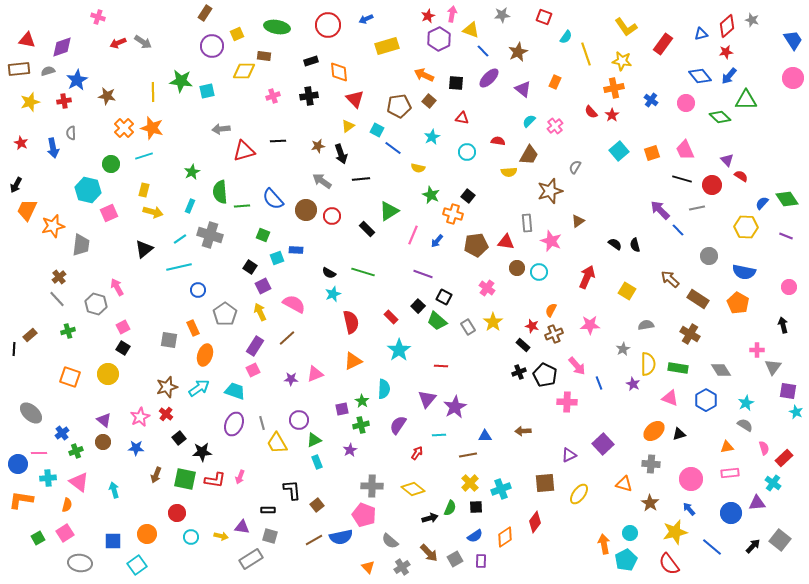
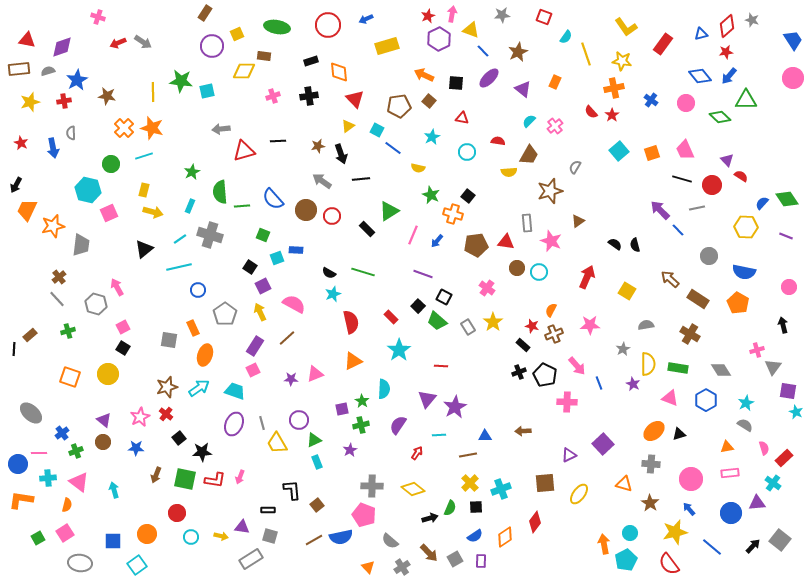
pink cross at (757, 350): rotated 16 degrees counterclockwise
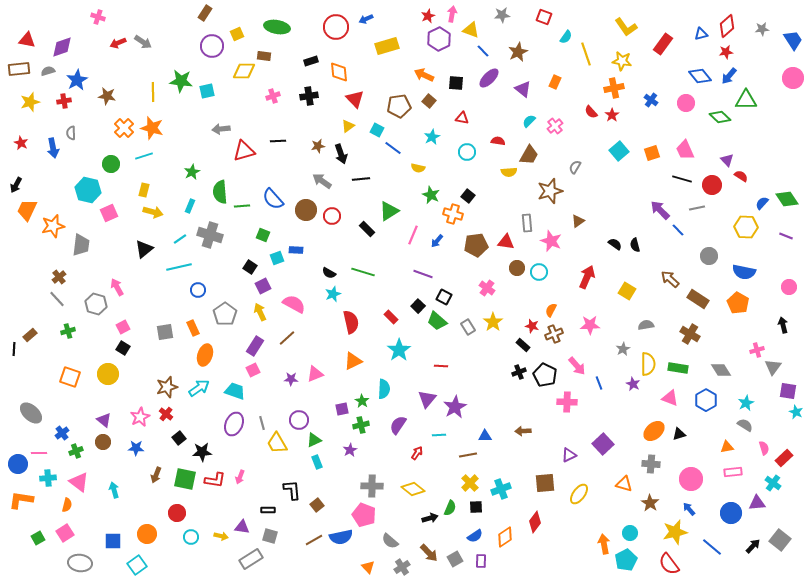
gray star at (752, 20): moved 10 px right, 9 px down; rotated 24 degrees counterclockwise
red circle at (328, 25): moved 8 px right, 2 px down
gray square at (169, 340): moved 4 px left, 8 px up; rotated 18 degrees counterclockwise
pink rectangle at (730, 473): moved 3 px right, 1 px up
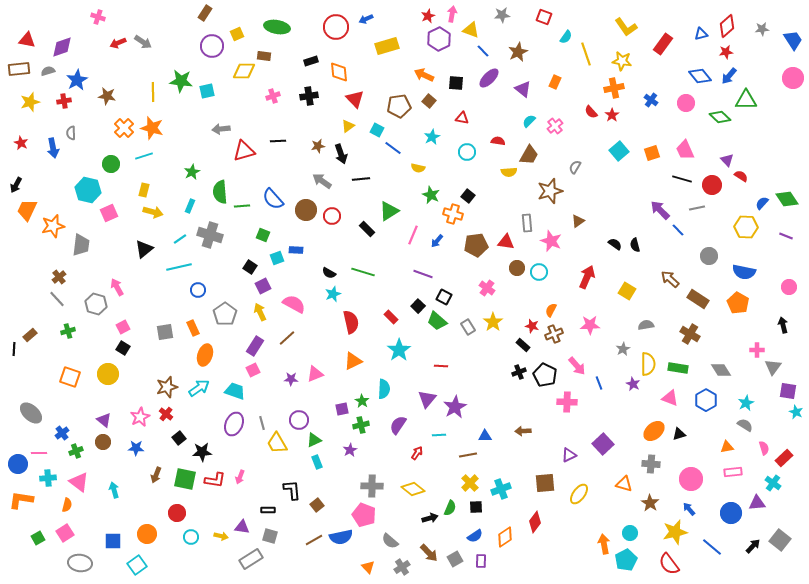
pink cross at (757, 350): rotated 16 degrees clockwise
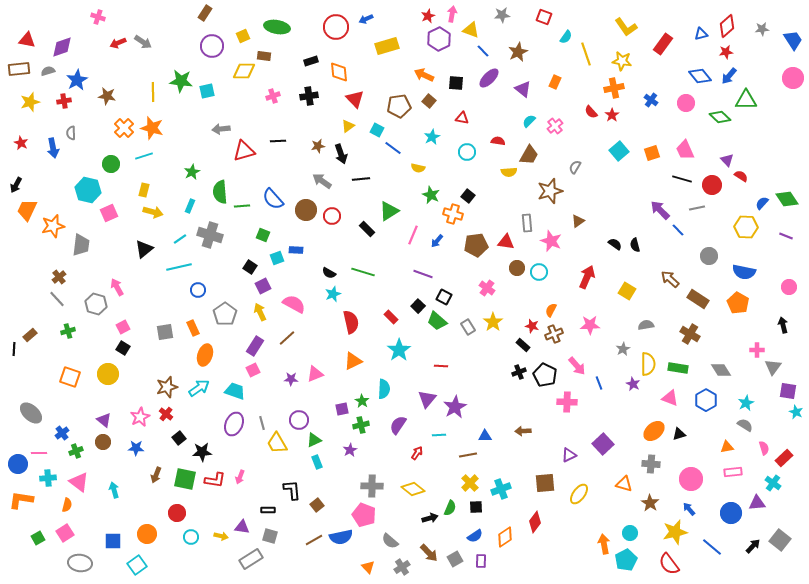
yellow square at (237, 34): moved 6 px right, 2 px down
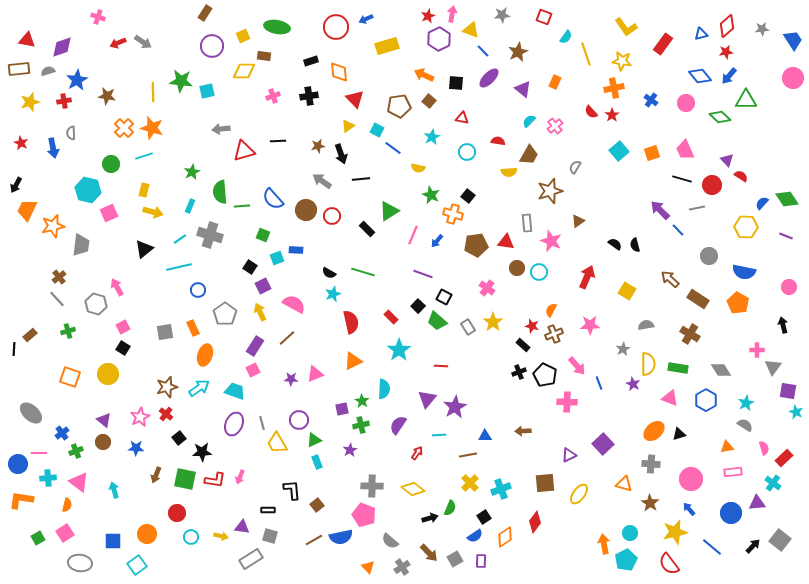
black square at (476, 507): moved 8 px right, 10 px down; rotated 32 degrees counterclockwise
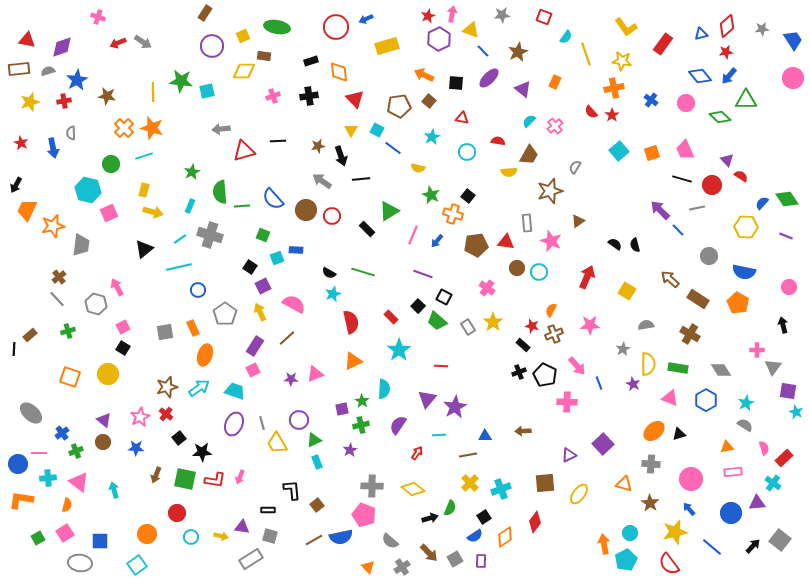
yellow triangle at (348, 126): moved 3 px right, 4 px down; rotated 24 degrees counterclockwise
black arrow at (341, 154): moved 2 px down
blue square at (113, 541): moved 13 px left
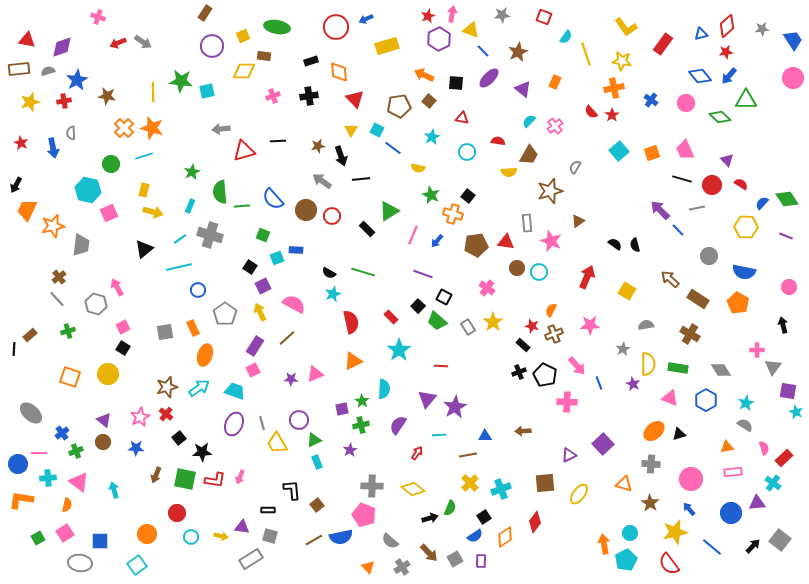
red semicircle at (741, 176): moved 8 px down
